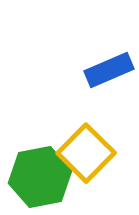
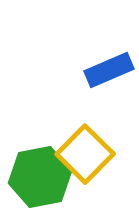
yellow square: moved 1 px left, 1 px down
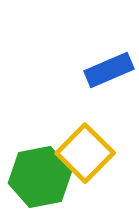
yellow square: moved 1 px up
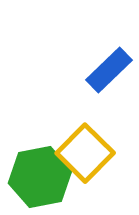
blue rectangle: rotated 21 degrees counterclockwise
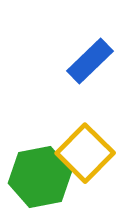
blue rectangle: moved 19 px left, 9 px up
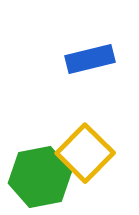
blue rectangle: moved 2 px up; rotated 30 degrees clockwise
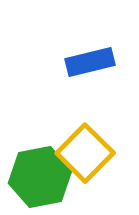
blue rectangle: moved 3 px down
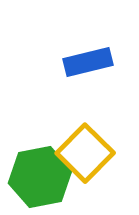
blue rectangle: moved 2 px left
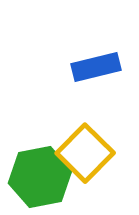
blue rectangle: moved 8 px right, 5 px down
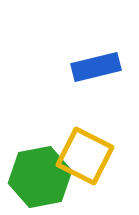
yellow square: moved 3 px down; rotated 18 degrees counterclockwise
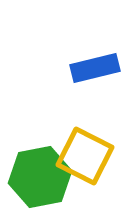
blue rectangle: moved 1 px left, 1 px down
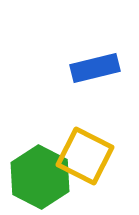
green hexagon: rotated 22 degrees counterclockwise
